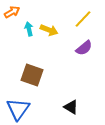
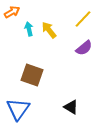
yellow arrow: rotated 150 degrees counterclockwise
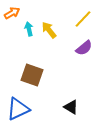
orange arrow: moved 1 px down
blue triangle: rotated 30 degrees clockwise
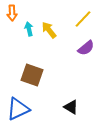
orange arrow: rotated 119 degrees clockwise
purple semicircle: moved 2 px right
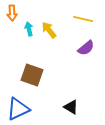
yellow line: rotated 60 degrees clockwise
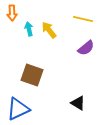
black triangle: moved 7 px right, 4 px up
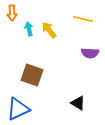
purple semicircle: moved 4 px right, 5 px down; rotated 42 degrees clockwise
